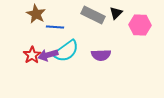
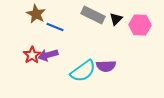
black triangle: moved 6 px down
blue line: rotated 18 degrees clockwise
cyan semicircle: moved 17 px right, 20 px down
purple semicircle: moved 5 px right, 11 px down
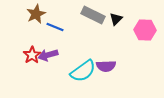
brown star: rotated 18 degrees clockwise
pink hexagon: moved 5 px right, 5 px down
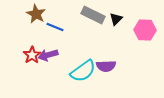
brown star: rotated 18 degrees counterclockwise
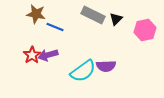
brown star: rotated 18 degrees counterclockwise
pink hexagon: rotated 15 degrees counterclockwise
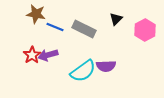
gray rectangle: moved 9 px left, 14 px down
pink hexagon: rotated 15 degrees counterclockwise
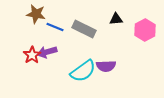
black triangle: rotated 40 degrees clockwise
purple arrow: moved 1 px left, 3 px up
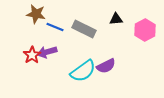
purple semicircle: rotated 24 degrees counterclockwise
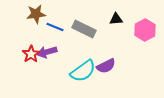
brown star: rotated 18 degrees counterclockwise
red star: moved 1 px left, 1 px up
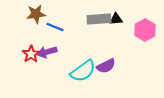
gray rectangle: moved 15 px right, 10 px up; rotated 30 degrees counterclockwise
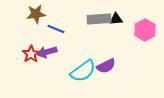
blue line: moved 1 px right, 2 px down
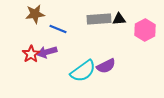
brown star: moved 1 px left
black triangle: moved 3 px right
blue line: moved 2 px right
